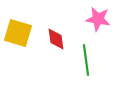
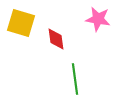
yellow square: moved 3 px right, 10 px up
green line: moved 11 px left, 19 px down
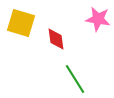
green line: rotated 24 degrees counterclockwise
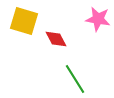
yellow square: moved 3 px right, 2 px up
red diamond: rotated 20 degrees counterclockwise
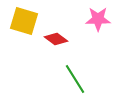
pink star: rotated 10 degrees counterclockwise
red diamond: rotated 25 degrees counterclockwise
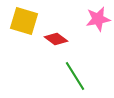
pink star: rotated 10 degrees counterclockwise
green line: moved 3 px up
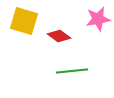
red diamond: moved 3 px right, 3 px up
green line: moved 3 px left, 5 px up; rotated 64 degrees counterclockwise
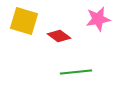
green line: moved 4 px right, 1 px down
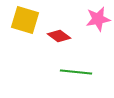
yellow square: moved 1 px right, 1 px up
green line: rotated 12 degrees clockwise
